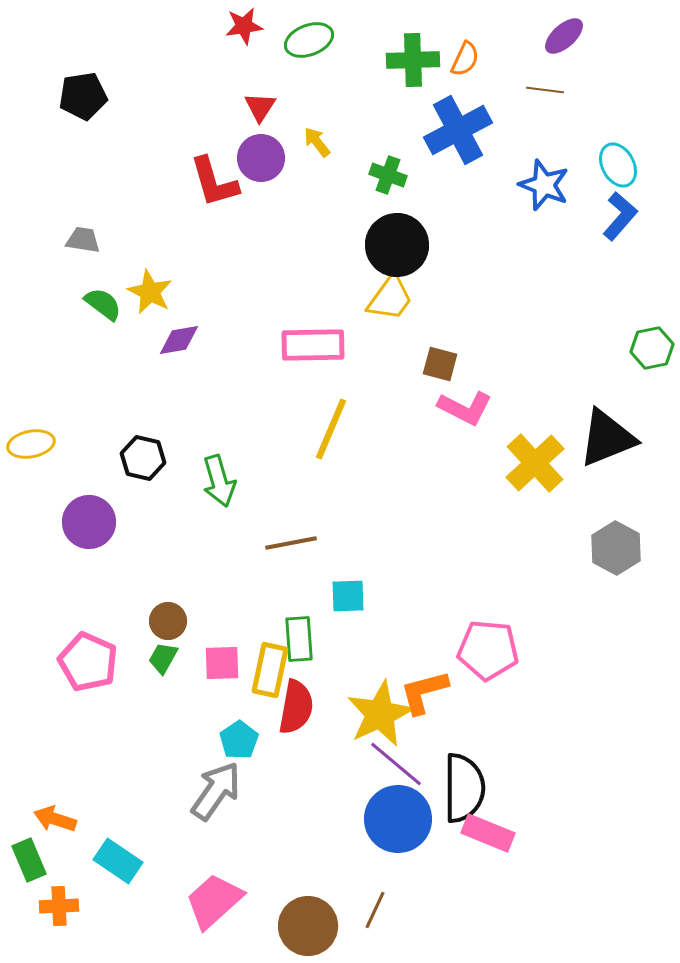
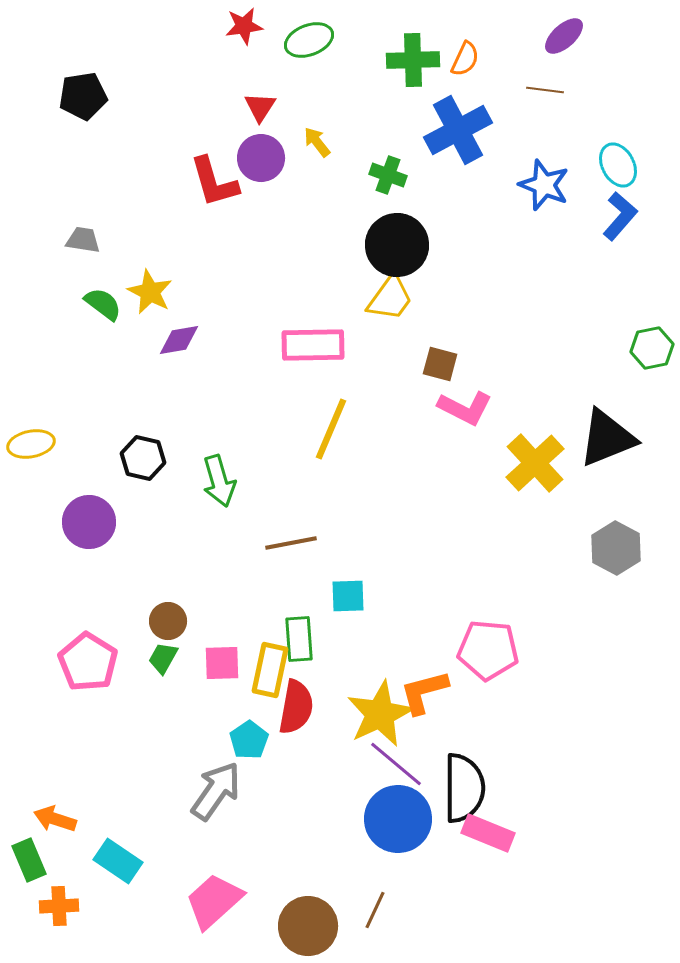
pink pentagon at (88, 662): rotated 8 degrees clockwise
cyan pentagon at (239, 740): moved 10 px right
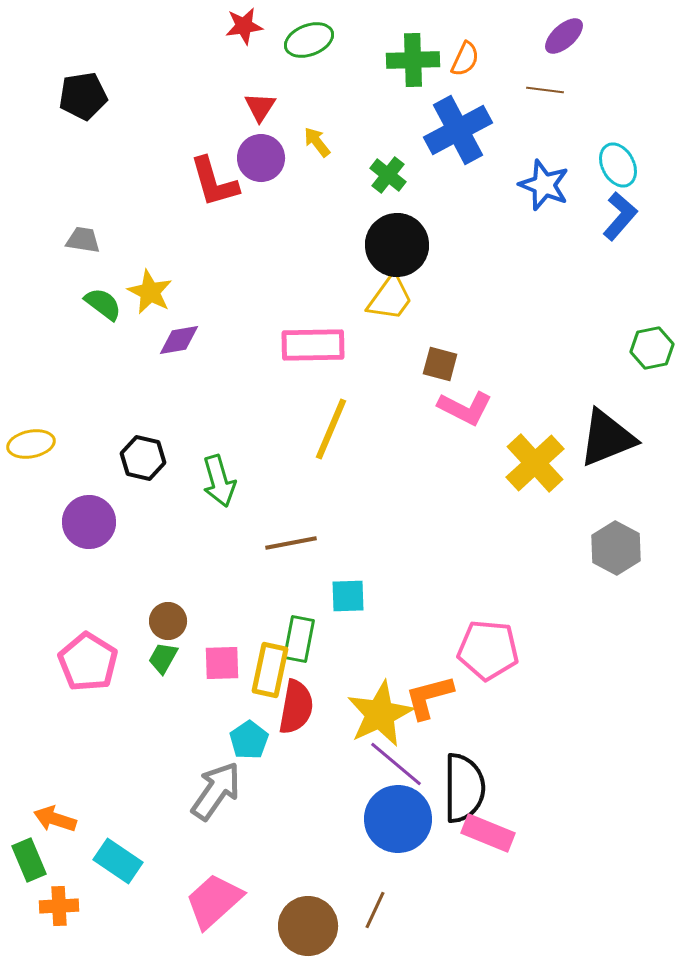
green cross at (388, 175): rotated 18 degrees clockwise
green rectangle at (299, 639): rotated 15 degrees clockwise
orange L-shape at (424, 692): moved 5 px right, 5 px down
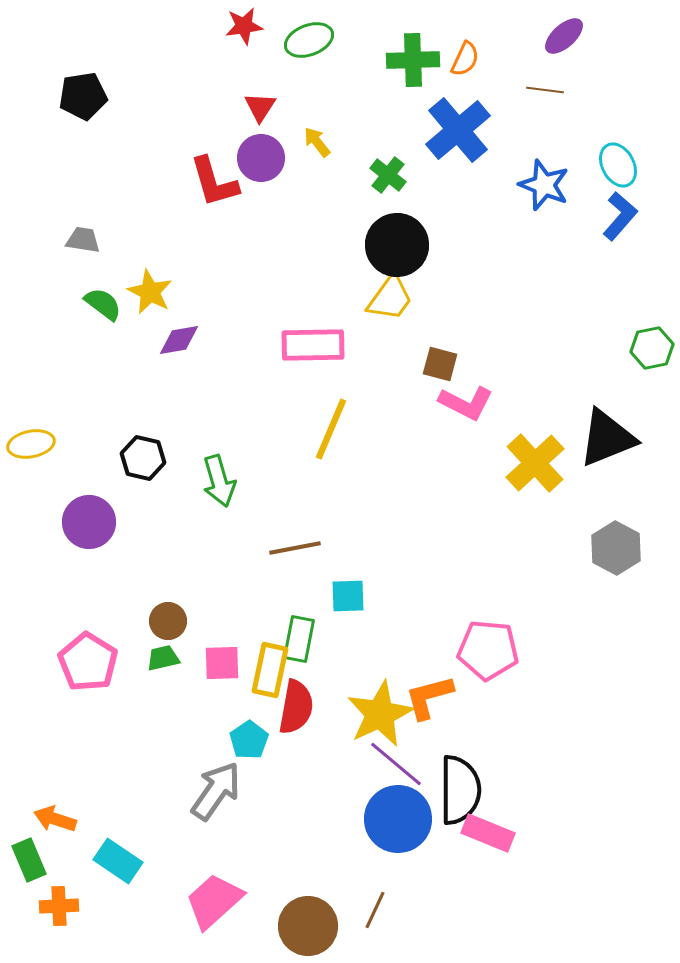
blue cross at (458, 130): rotated 12 degrees counterclockwise
pink L-shape at (465, 408): moved 1 px right, 5 px up
brown line at (291, 543): moved 4 px right, 5 px down
green trapezoid at (163, 658): rotated 48 degrees clockwise
black semicircle at (464, 788): moved 4 px left, 2 px down
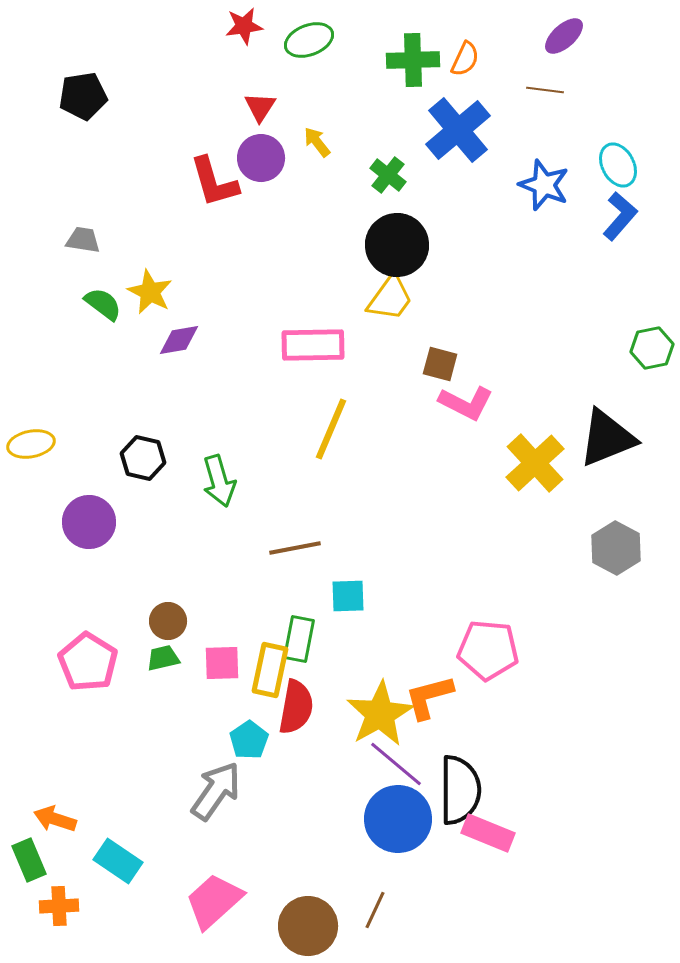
yellow star at (380, 714): rotated 4 degrees counterclockwise
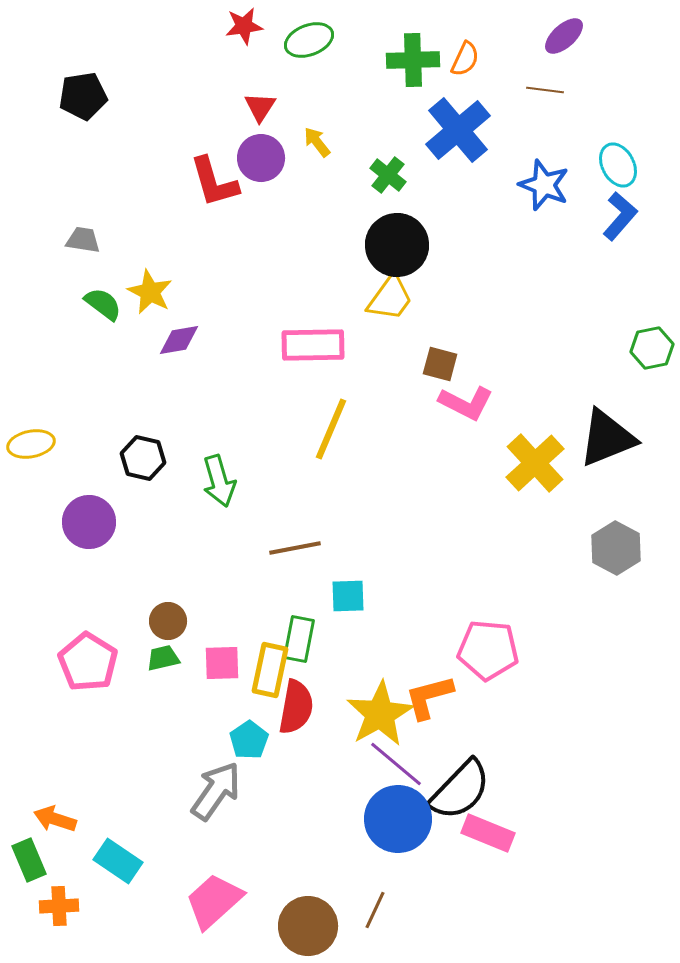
black semicircle at (460, 790): rotated 44 degrees clockwise
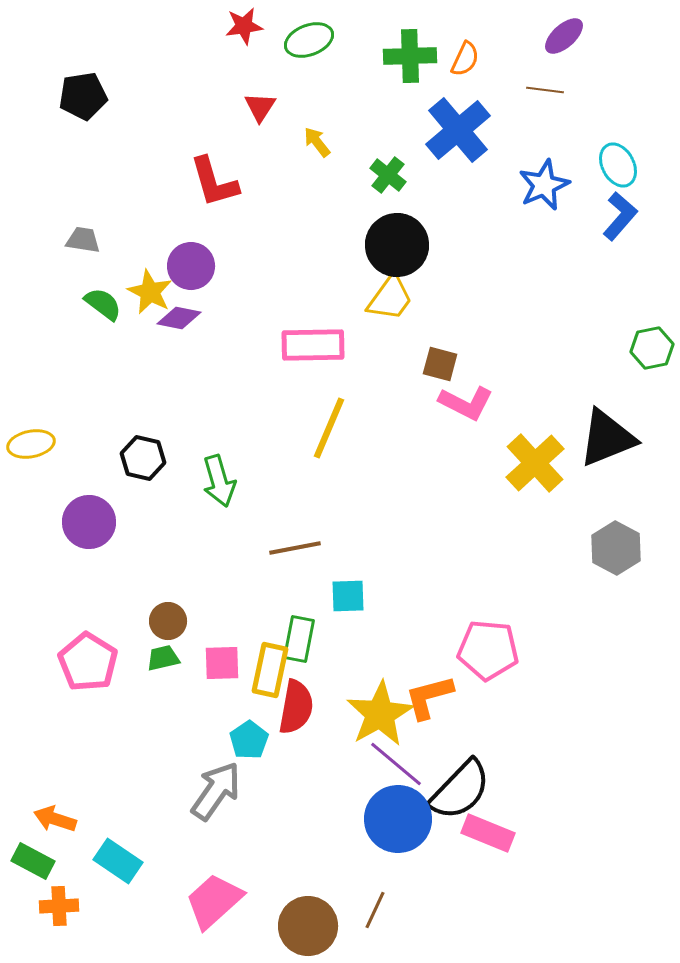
green cross at (413, 60): moved 3 px left, 4 px up
purple circle at (261, 158): moved 70 px left, 108 px down
blue star at (544, 185): rotated 27 degrees clockwise
purple diamond at (179, 340): moved 22 px up; rotated 21 degrees clockwise
yellow line at (331, 429): moved 2 px left, 1 px up
green rectangle at (29, 860): moved 4 px right, 1 px down; rotated 39 degrees counterclockwise
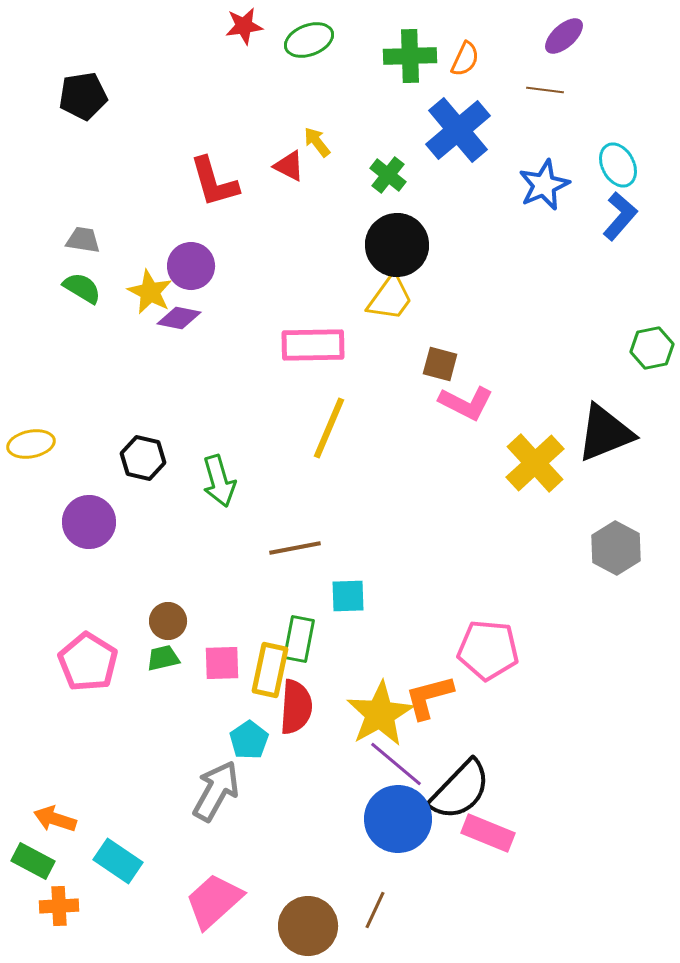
red triangle at (260, 107): moved 29 px right, 59 px down; rotated 36 degrees counterclockwise
green semicircle at (103, 304): moved 21 px left, 16 px up; rotated 6 degrees counterclockwise
black triangle at (607, 438): moved 2 px left, 5 px up
red semicircle at (296, 707): rotated 6 degrees counterclockwise
gray arrow at (216, 791): rotated 6 degrees counterclockwise
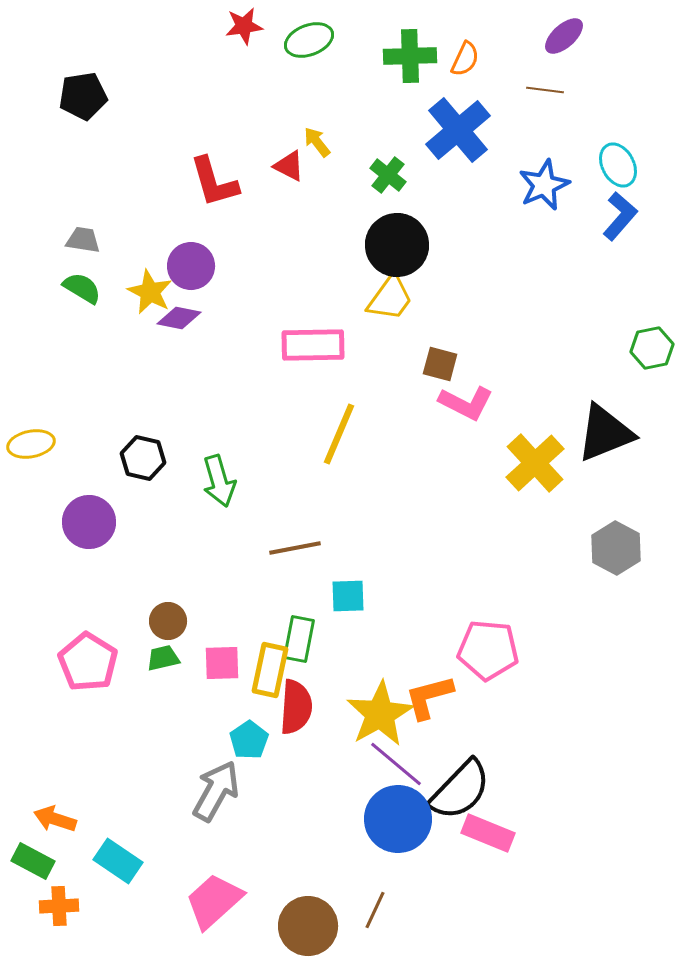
yellow line at (329, 428): moved 10 px right, 6 px down
